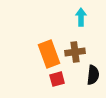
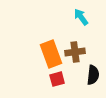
cyan arrow: rotated 36 degrees counterclockwise
orange rectangle: moved 2 px right
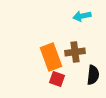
cyan arrow: moved 1 px right, 1 px up; rotated 66 degrees counterclockwise
orange rectangle: moved 3 px down
red square: rotated 35 degrees clockwise
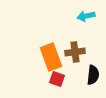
cyan arrow: moved 4 px right
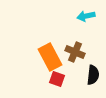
brown cross: rotated 30 degrees clockwise
orange rectangle: moved 1 px left; rotated 8 degrees counterclockwise
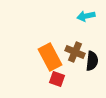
black semicircle: moved 1 px left, 14 px up
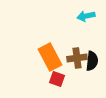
brown cross: moved 2 px right, 6 px down; rotated 30 degrees counterclockwise
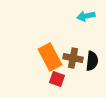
brown cross: moved 4 px left; rotated 18 degrees clockwise
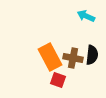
cyan arrow: rotated 36 degrees clockwise
black semicircle: moved 6 px up
red square: moved 1 px right, 1 px down
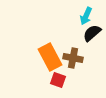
cyan arrow: rotated 90 degrees counterclockwise
black semicircle: moved 22 px up; rotated 138 degrees counterclockwise
